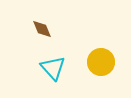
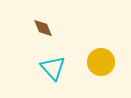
brown diamond: moved 1 px right, 1 px up
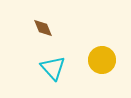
yellow circle: moved 1 px right, 2 px up
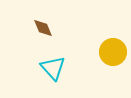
yellow circle: moved 11 px right, 8 px up
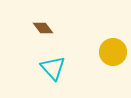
brown diamond: rotated 15 degrees counterclockwise
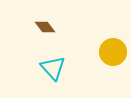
brown diamond: moved 2 px right, 1 px up
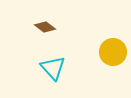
brown diamond: rotated 15 degrees counterclockwise
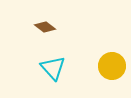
yellow circle: moved 1 px left, 14 px down
